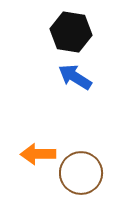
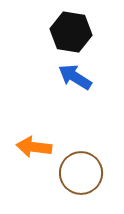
orange arrow: moved 4 px left, 7 px up; rotated 8 degrees clockwise
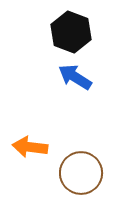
black hexagon: rotated 12 degrees clockwise
orange arrow: moved 4 px left
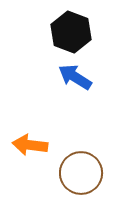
orange arrow: moved 2 px up
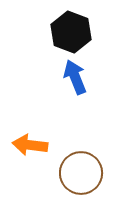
blue arrow: rotated 36 degrees clockwise
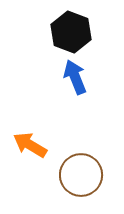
orange arrow: rotated 24 degrees clockwise
brown circle: moved 2 px down
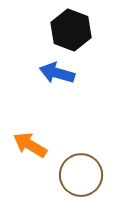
black hexagon: moved 2 px up
blue arrow: moved 18 px left, 4 px up; rotated 52 degrees counterclockwise
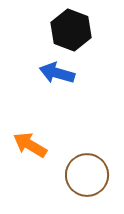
brown circle: moved 6 px right
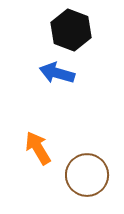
orange arrow: moved 8 px right, 3 px down; rotated 28 degrees clockwise
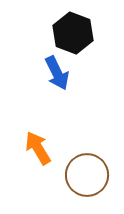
black hexagon: moved 2 px right, 3 px down
blue arrow: rotated 132 degrees counterclockwise
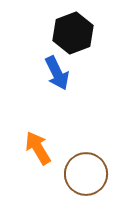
black hexagon: rotated 18 degrees clockwise
brown circle: moved 1 px left, 1 px up
